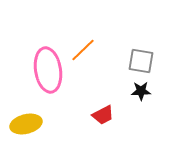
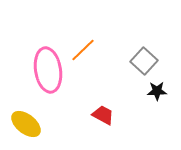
gray square: moved 3 px right; rotated 32 degrees clockwise
black star: moved 16 px right
red trapezoid: rotated 125 degrees counterclockwise
yellow ellipse: rotated 52 degrees clockwise
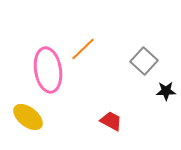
orange line: moved 1 px up
black star: moved 9 px right
red trapezoid: moved 8 px right, 6 px down
yellow ellipse: moved 2 px right, 7 px up
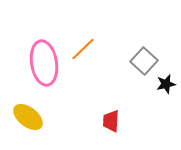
pink ellipse: moved 4 px left, 7 px up
black star: moved 7 px up; rotated 12 degrees counterclockwise
red trapezoid: rotated 115 degrees counterclockwise
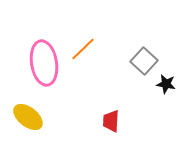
black star: rotated 24 degrees clockwise
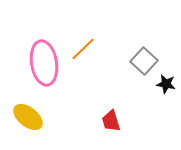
red trapezoid: rotated 20 degrees counterclockwise
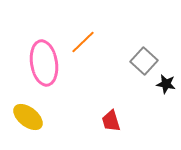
orange line: moved 7 px up
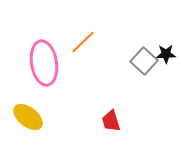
black star: moved 30 px up; rotated 12 degrees counterclockwise
